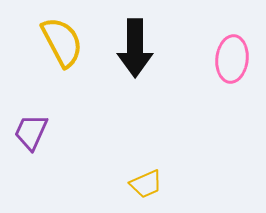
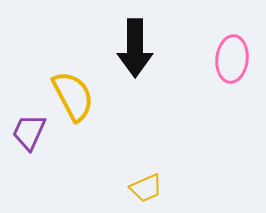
yellow semicircle: moved 11 px right, 54 px down
purple trapezoid: moved 2 px left
yellow trapezoid: moved 4 px down
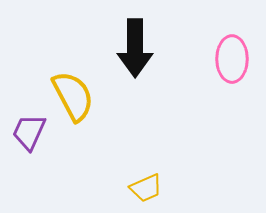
pink ellipse: rotated 6 degrees counterclockwise
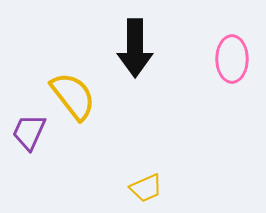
yellow semicircle: rotated 10 degrees counterclockwise
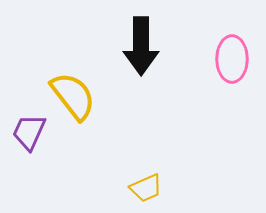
black arrow: moved 6 px right, 2 px up
